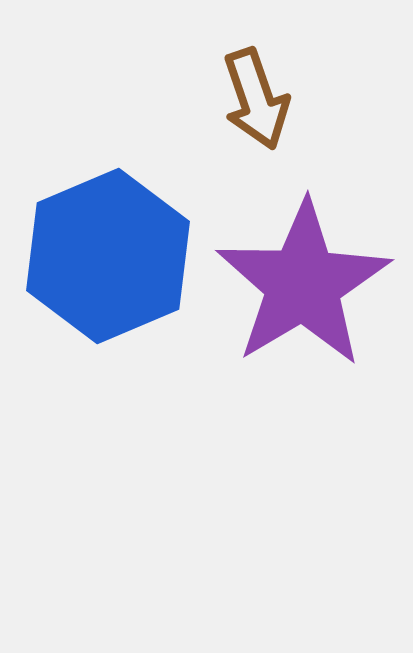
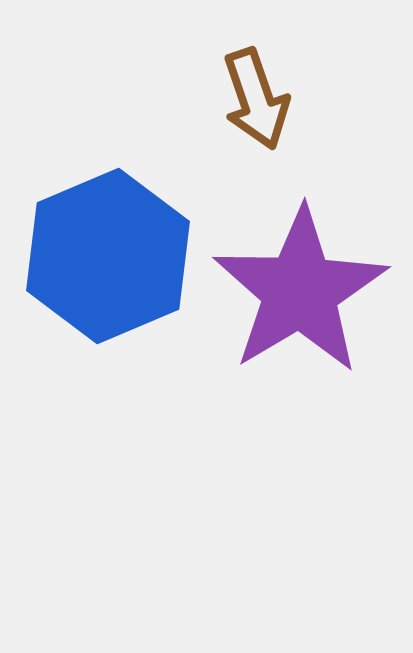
purple star: moved 3 px left, 7 px down
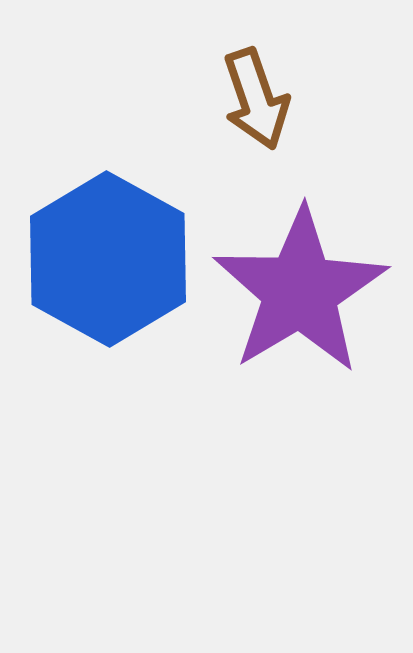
blue hexagon: moved 3 px down; rotated 8 degrees counterclockwise
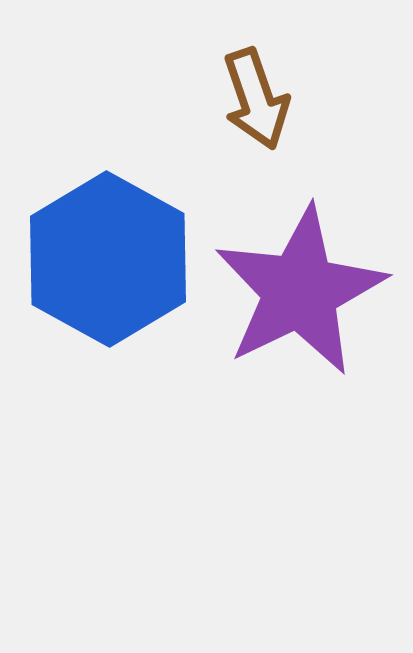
purple star: rotated 5 degrees clockwise
